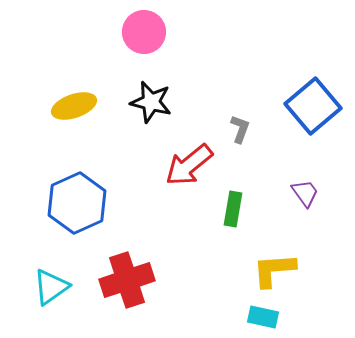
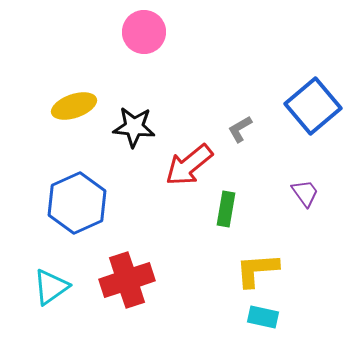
black star: moved 17 px left, 25 px down; rotated 9 degrees counterclockwise
gray L-shape: rotated 140 degrees counterclockwise
green rectangle: moved 7 px left
yellow L-shape: moved 17 px left
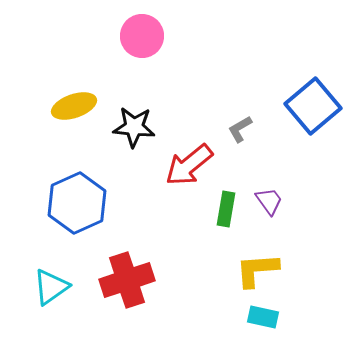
pink circle: moved 2 px left, 4 px down
purple trapezoid: moved 36 px left, 8 px down
